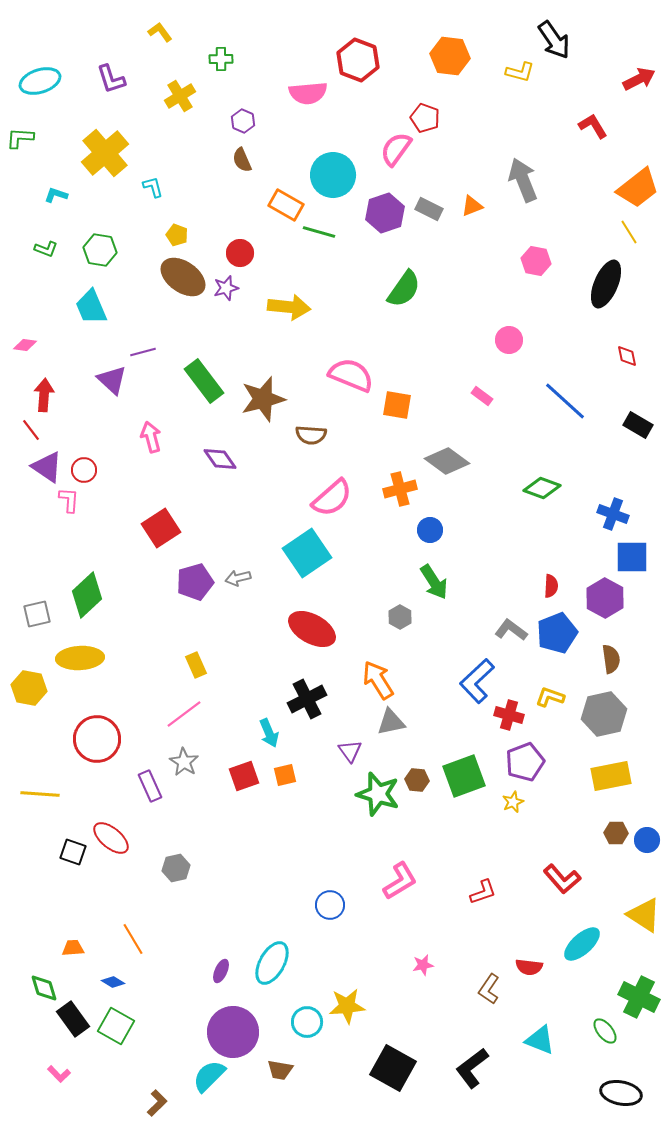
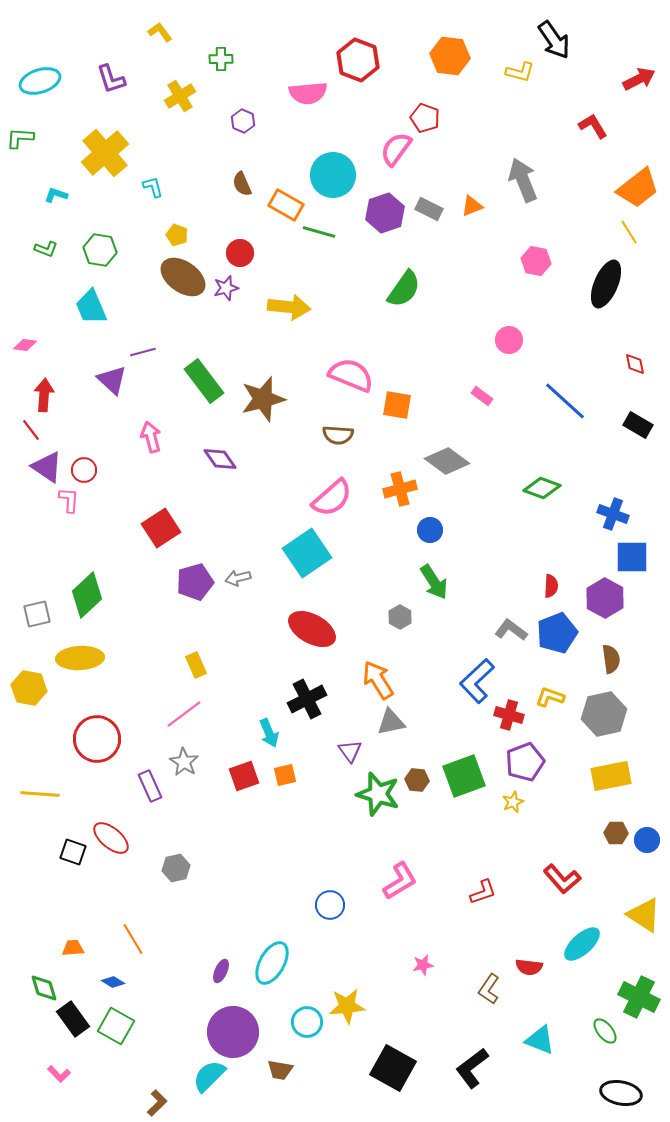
brown semicircle at (242, 160): moved 24 px down
red diamond at (627, 356): moved 8 px right, 8 px down
brown semicircle at (311, 435): moved 27 px right
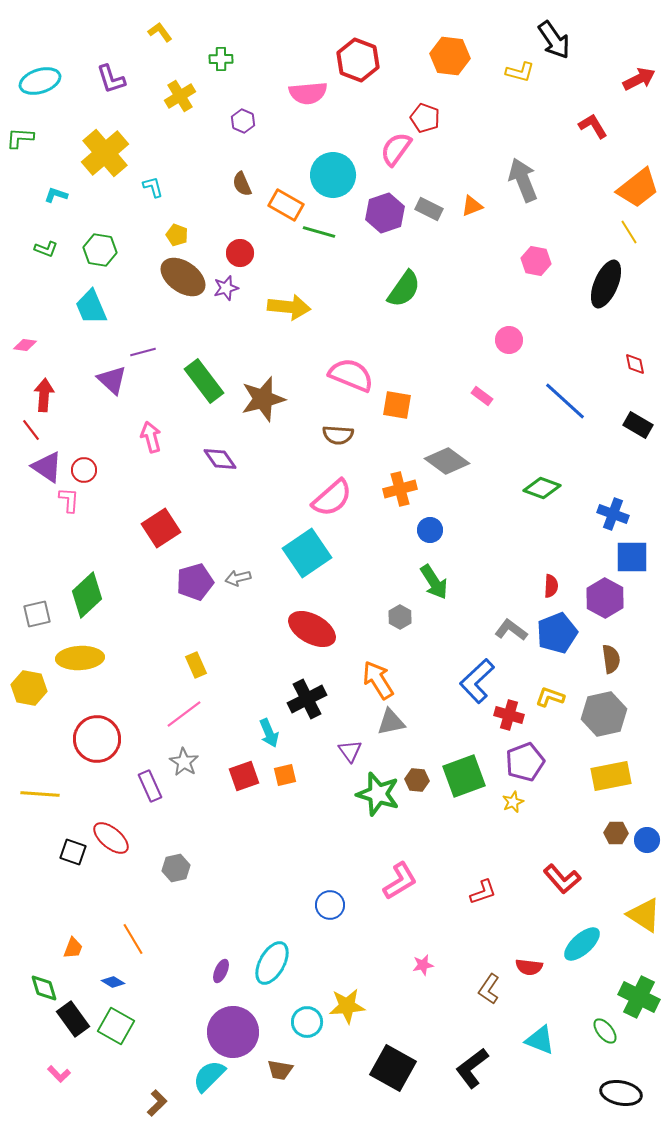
orange trapezoid at (73, 948): rotated 115 degrees clockwise
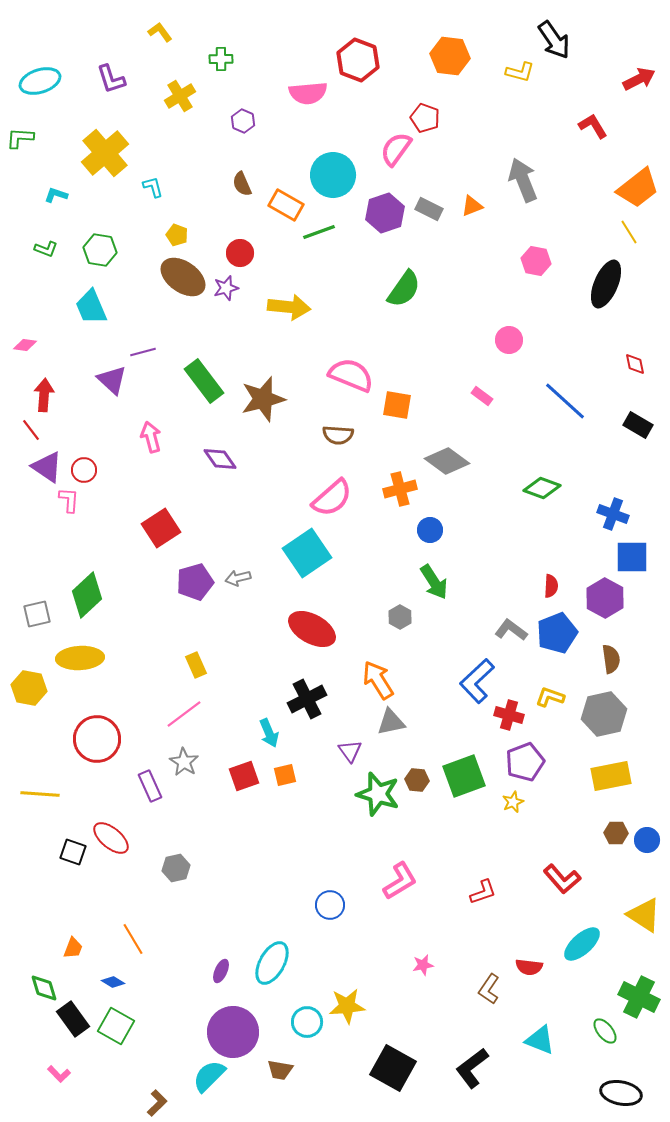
green line at (319, 232): rotated 36 degrees counterclockwise
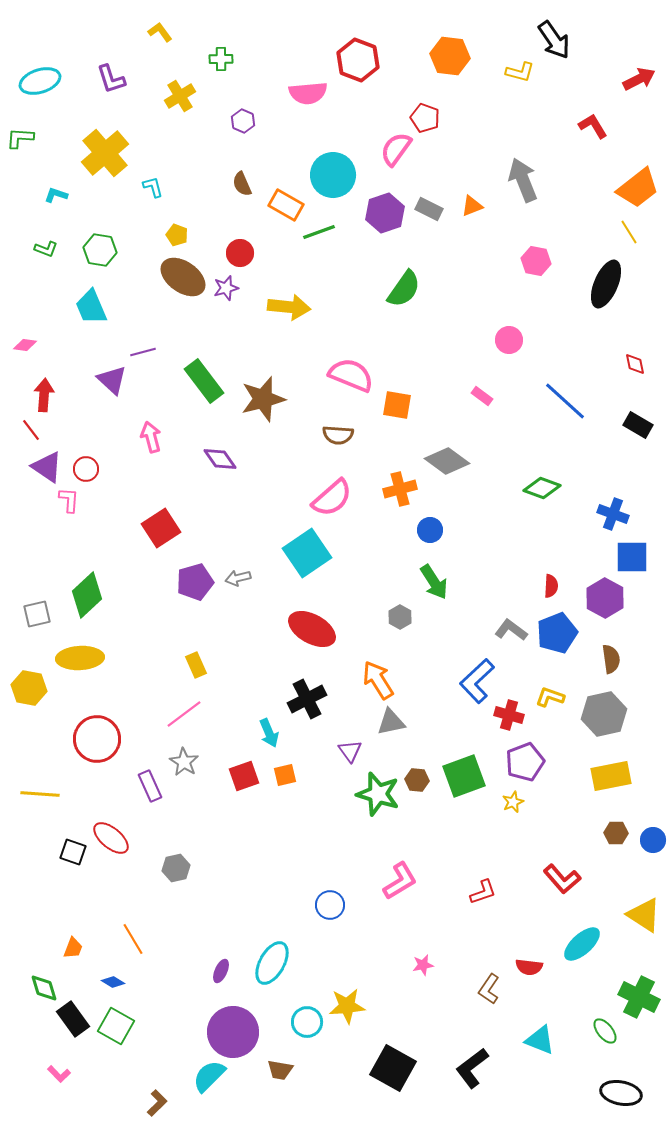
red circle at (84, 470): moved 2 px right, 1 px up
blue circle at (647, 840): moved 6 px right
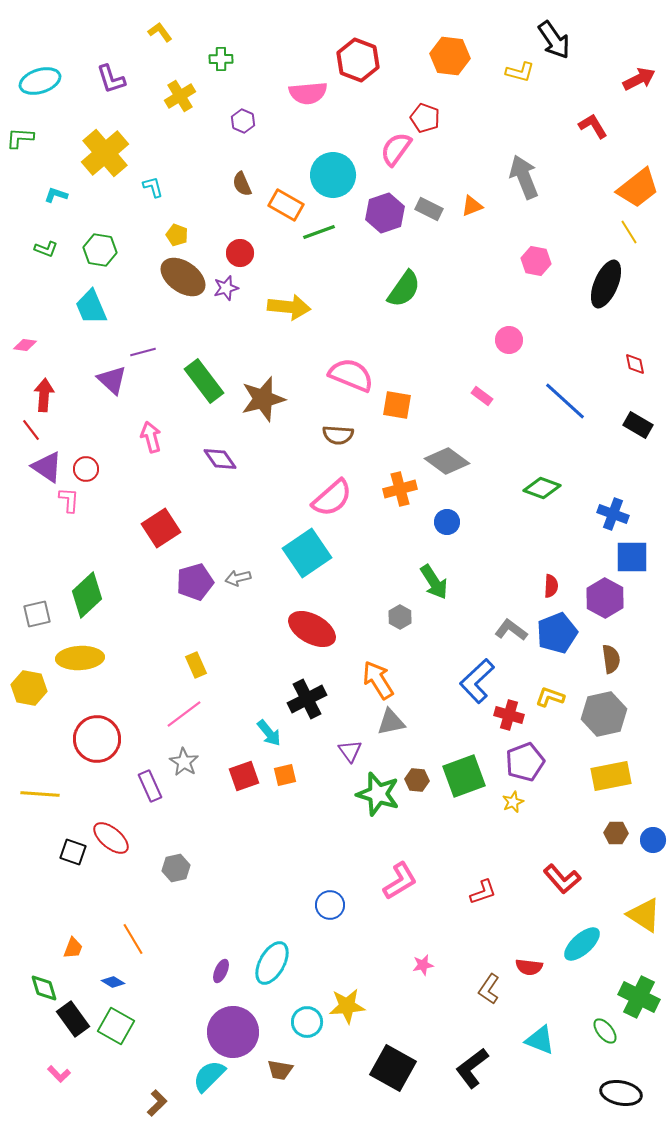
gray arrow at (523, 180): moved 1 px right, 3 px up
blue circle at (430, 530): moved 17 px right, 8 px up
cyan arrow at (269, 733): rotated 16 degrees counterclockwise
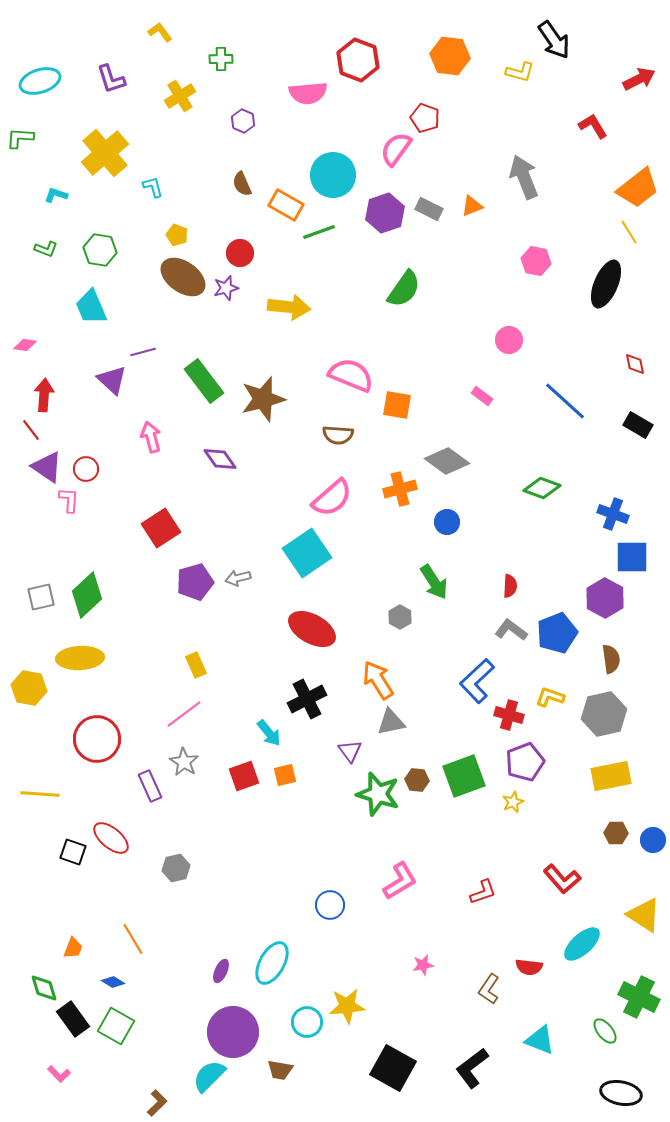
red semicircle at (551, 586): moved 41 px left
gray square at (37, 614): moved 4 px right, 17 px up
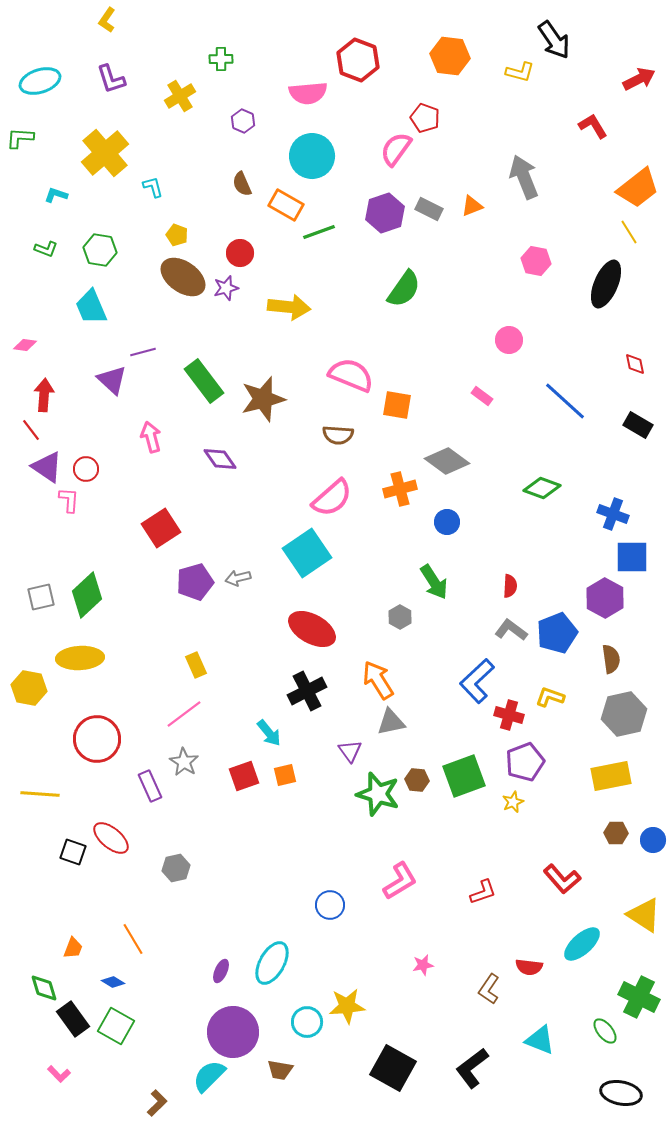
yellow L-shape at (160, 32): moved 53 px left, 12 px up; rotated 110 degrees counterclockwise
cyan circle at (333, 175): moved 21 px left, 19 px up
black cross at (307, 699): moved 8 px up
gray hexagon at (604, 714): moved 20 px right
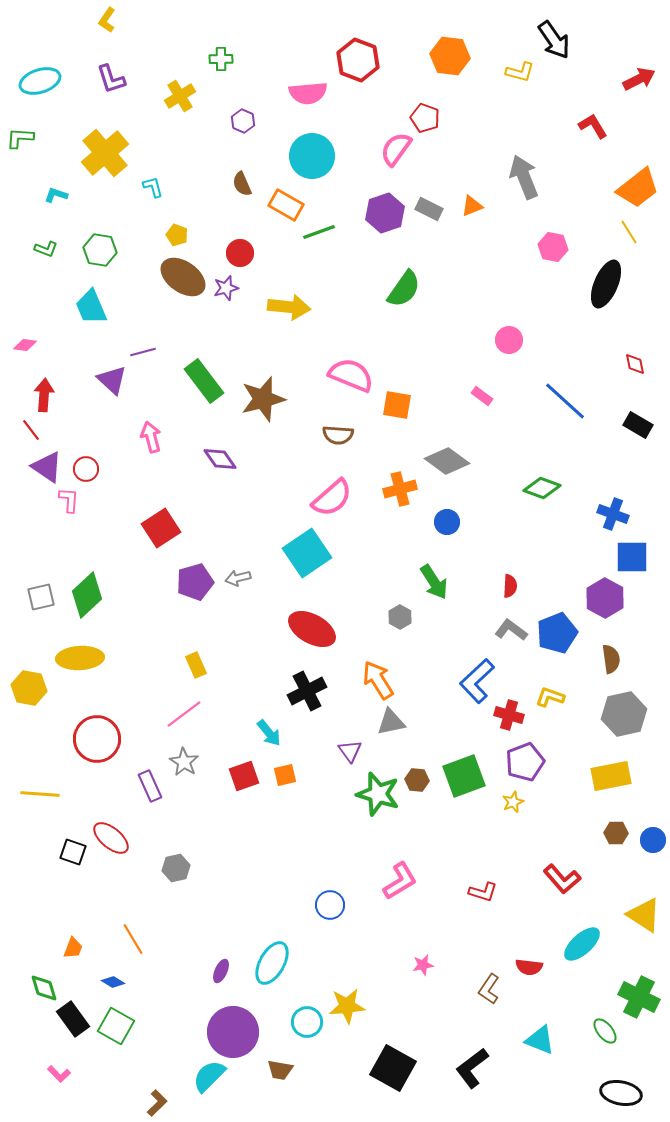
pink hexagon at (536, 261): moved 17 px right, 14 px up
red L-shape at (483, 892): rotated 36 degrees clockwise
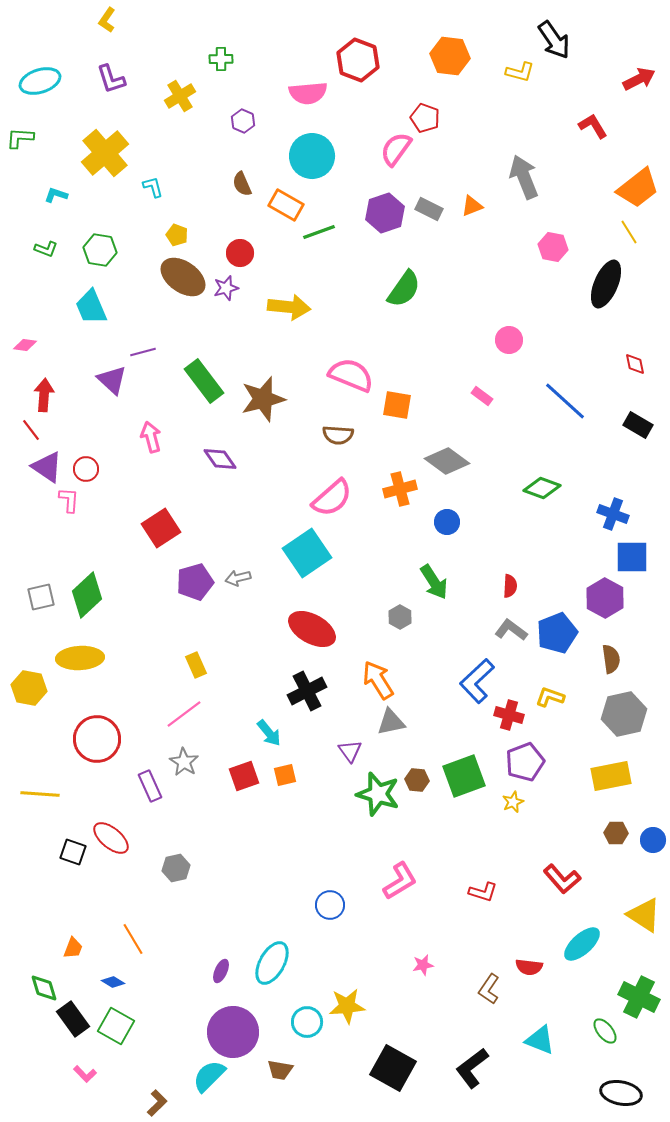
pink L-shape at (59, 1074): moved 26 px right
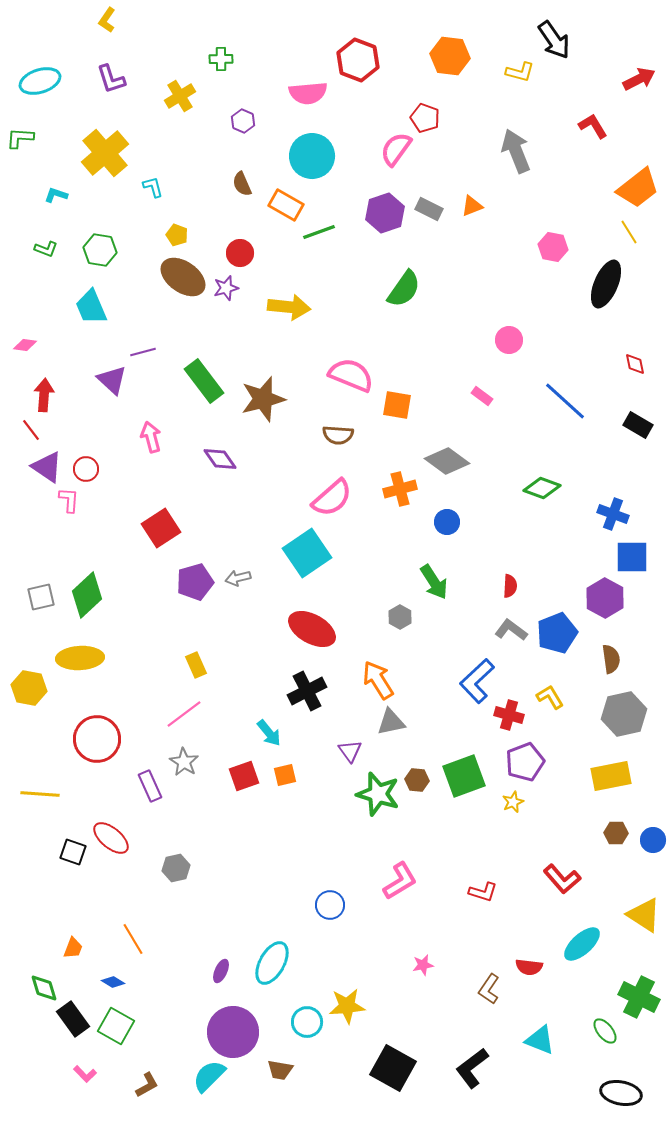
gray arrow at (524, 177): moved 8 px left, 26 px up
yellow L-shape at (550, 697): rotated 40 degrees clockwise
brown L-shape at (157, 1103): moved 10 px left, 18 px up; rotated 16 degrees clockwise
